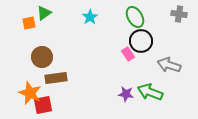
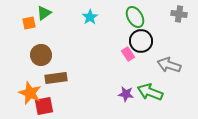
brown circle: moved 1 px left, 2 px up
red square: moved 1 px right, 1 px down
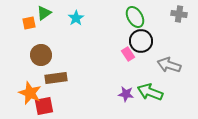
cyan star: moved 14 px left, 1 px down
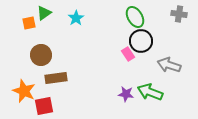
orange star: moved 6 px left, 2 px up
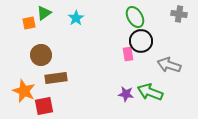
pink rectangle: rotated 24 degrees clockwise
